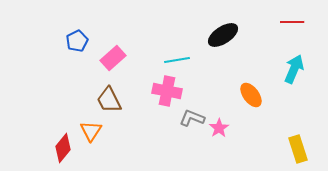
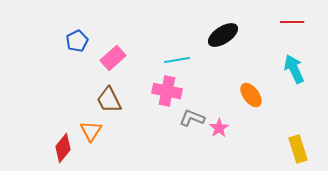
cyan arrow: rotated 48 degrees counterclockwise
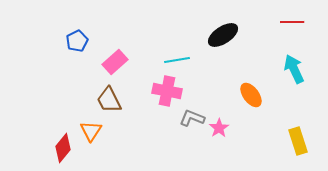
pink rectangle: moved 2 px right, 4 px down
yellow rectangle: moved 8 px up
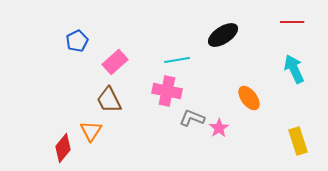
orange ellipse: moved 2 px left, 3 px down
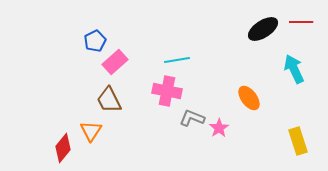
red line: moved 9 px right
black ellipse: moved 40 px right, 6 px up
blue pentagon: moved 18 px right
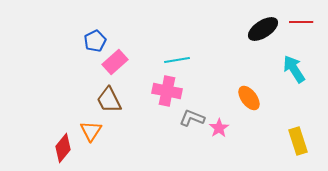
cyan arrow: rotated 8 degrees counterclockwise
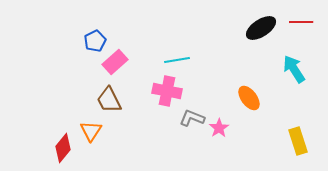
black ellipse: moved 2 px left, 1 px up
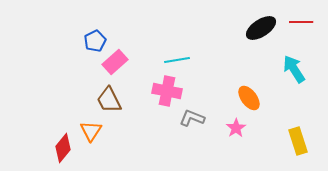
pink star: moved 17 px right
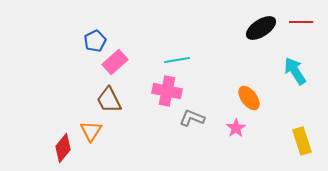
cyan arrow: moved 1 px right, 2 px down
yellow rectangle: moved 4 px right
